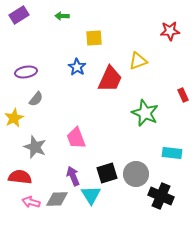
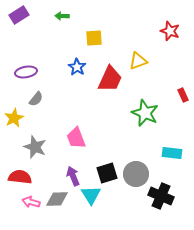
red star: rotated 24 degrees clockwise
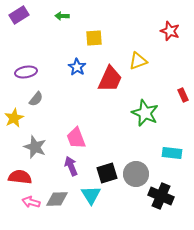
purple arrow: moved 2 px left, 10 px up
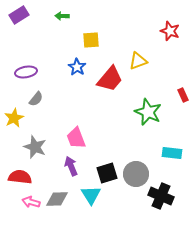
yellow square: moved 3 px left, 2 px down
red trapezoid: rotated 16 degrees clockwise
green star: moved 3 px right, 1 px up
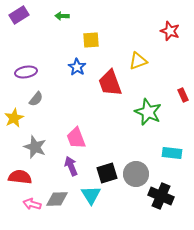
red trapezoid: moved 4 px down; rotated 120 degrees clockwise
pink arrow: moved 1 px right, 2 px down
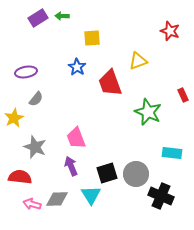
purple rectangle: moved 19 px right, 3 px down
yellow square: moved 1 px right, 2 px up
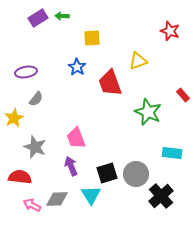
red rectangle: rotated 16 degrees counterclockwise
black cross: rotated 25 degrees clockwise
pink arrow: moved 1 px down; rotated 12 degrees clockwise
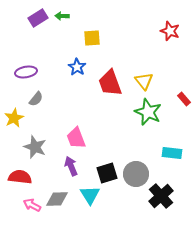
yellow triangle: moved 6 px right, 20 px down; rotated 48 degrees counterclockwise
red rectangle: moved 1 px right, 4 px down
cyan triangle: moved 1 px left
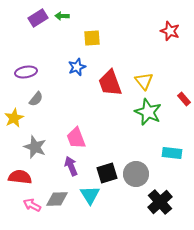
blue star: rotated 18 degrees clockwise
black cross: moved 1 px left, 6 px down
